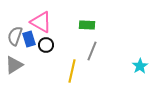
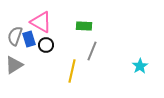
green rectangle: moved 3 px left, 1 px down
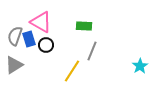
yellow line: rotated 20 degrees clockwise
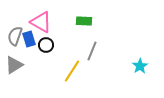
green rectangle: moved 5 px up
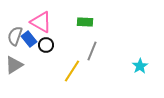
green rectangle: moved 1 px right, 1 px down
blue rectangle: rotated 21 degrees counterclockwise
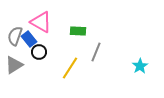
green rectangle: moved 7 px left, 9 px down
black circle: moved 7 px left, 7 px down
gray line: moved 4 px right, 1 px down
yellow line: moved 2 px left, 3 px up
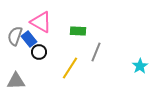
gray triangle: moved 2 px right, 16 px down; rotated 30 degrees clockwise
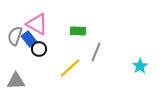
pink triangle: moved 4 px left, 2 px down
black circle: moved 3 px up
yellow line: rotated 15 degrees clockwise
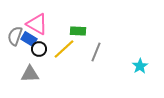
blue rectangle: rotated 21 degrees counterclockwise
yellow line: moved 6 px left, 19 px up
gray triangle: moved 14 px right, 7 px up
